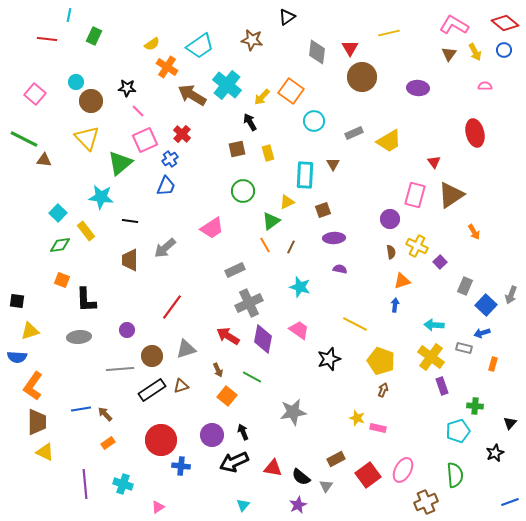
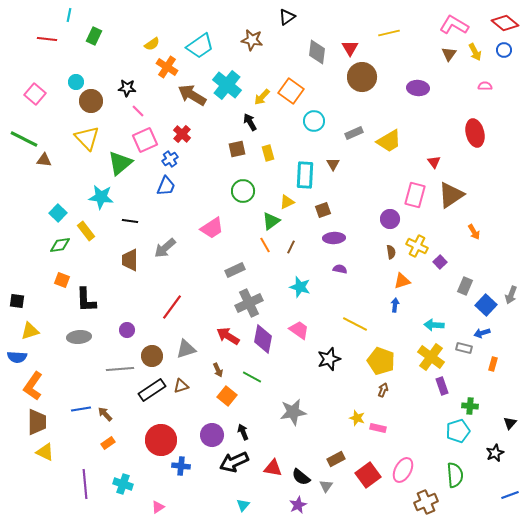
green cross at (475, 406): moved 5 px left
blue line at (510, 502): moved 7 px up
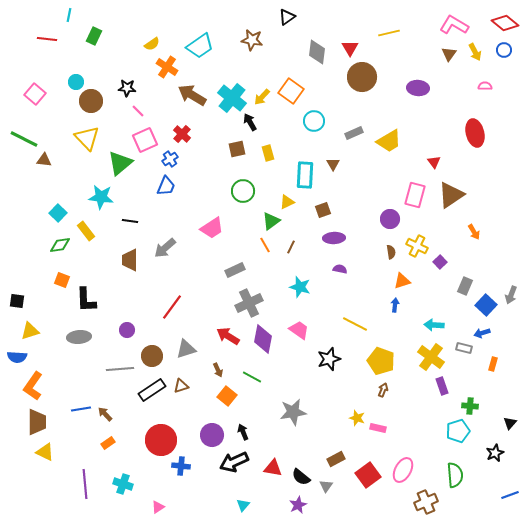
cyan cross at (227, 85): moved 5 px right, 13 px down
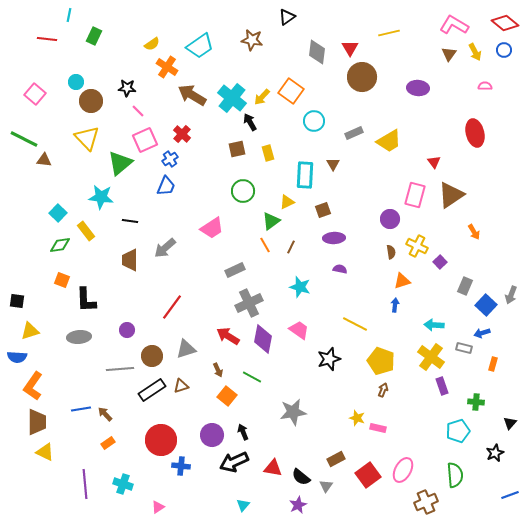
green cross at (470, 406): moved 6 px right, 4 px up
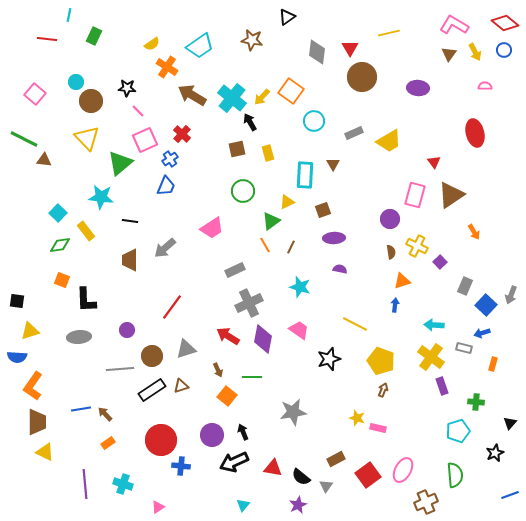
green line at (252, 377): rotated 30 degrees counterclockwise
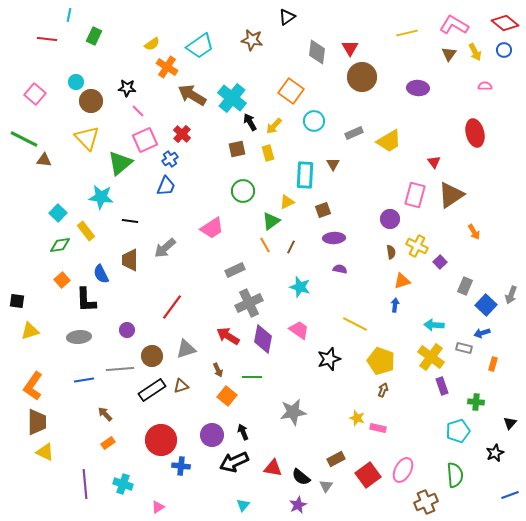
yellow line at (389, 33): moved 18 px right
yellow arrow at (262, 97): moved 12 px right, 29 px down
orange square at (62, 280): rotated 28 degrees clockwise
blue semicircle at (17, 357): moved 84 px right, 83 px up; rotated 60 degrees clockwise
blue line at (81, 409): moved 3 px right, 29 px up
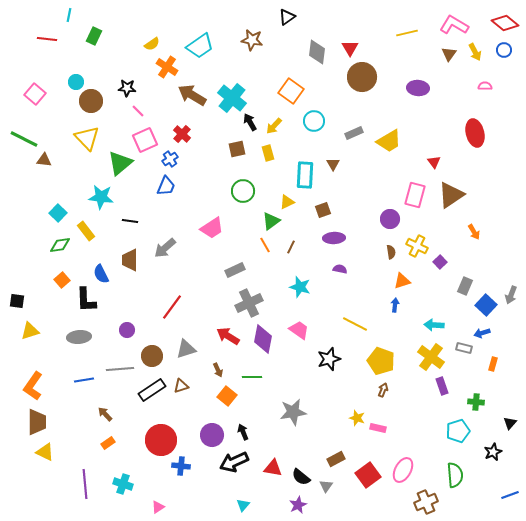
black star at (495, 453): moved 2 px left, 1 px up
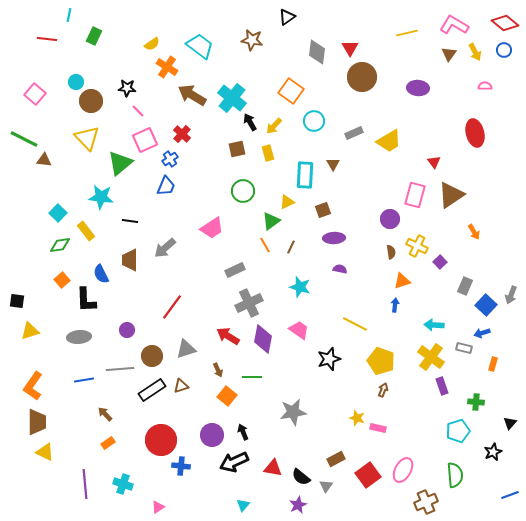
cyan trapezoid at (200, 46): rotated 108 degrees counterclockwise
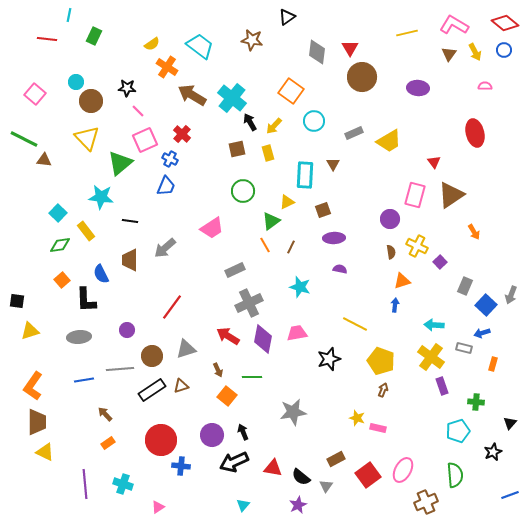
blue cross at (170, 159): rotated 28 degrees counterclockwise
pink trapezoid at (299, 330): moved 2 px left, 3 px down; rotated 45 degrees counterclockwise
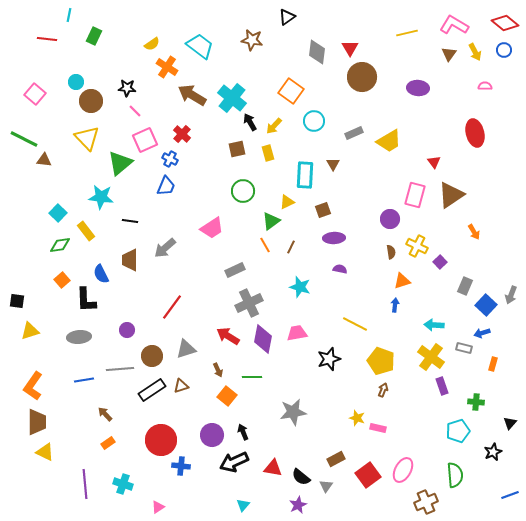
pink line at (138, 111): moved 3 px left
